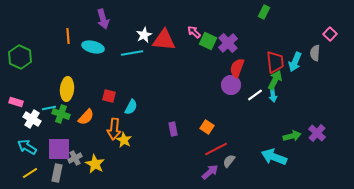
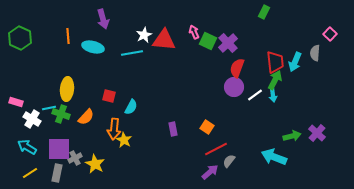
pink arrow at (194, 32): rotated 24 degrees clockwise
green hexagon at (20, 57): moved 19 px up
purple circle at (231, 85): moved 3 px right, 2 px down
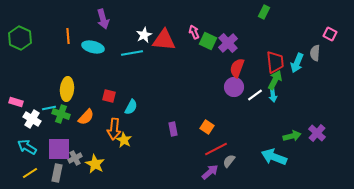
pink square at (330, 34): rotated 16 degrees counterclockwise
cyan arrow at (295, 62): moved 2 px right, 1 px down
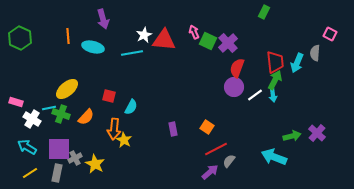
yellow ellipse at (67, 89): rotated 45 degrees clockwise
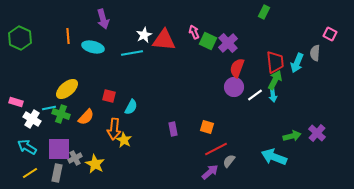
orange square at (207, 127): rotated 16 degrees counterclockwise
